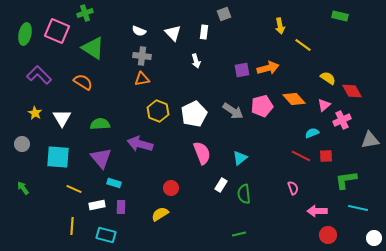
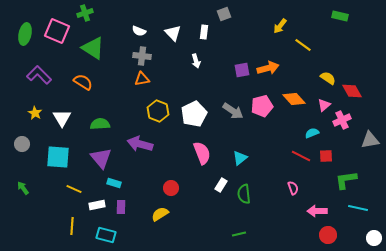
yellow arrow at (280, 26): rotated 49 degrees clockwise
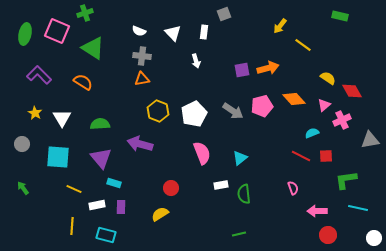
white rectangle at (221, 185): rotated 48 degrees clockwise
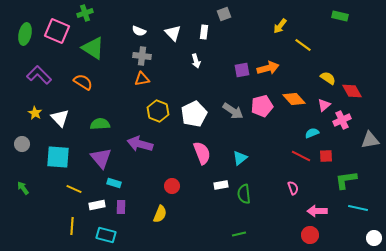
white triangle at (62, 118): moved 2 px left; rotated 12 degrees counterclockwise
red circle at (171, 188): moved 1 px right, 2 px up
yellow semicircle at (160, 214): rotated 144 degrees clockwise
red circle at (328, 235): moved 18 px left
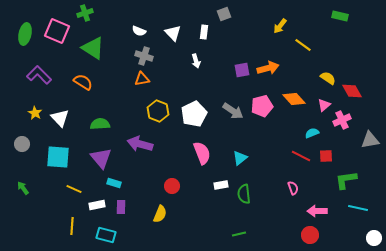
gray cross at (142, 56): moved 2 px right; rotated 12 degrees clockwise
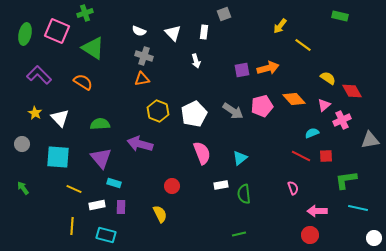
yellow semicircle at (160, 214): rotated 48 degrees counterclockwise
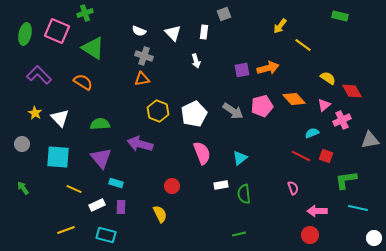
red square at (326, 156): rotated 24 degrees clockwise
cyan rectangle at (114, 183): moved 2 px right
white rectangle at (97, 205): rotated 14 degrees counterclockwise
yellow line at (72, 226): moved 6 px left, 4 px down; rotated 66 degrees clockwise
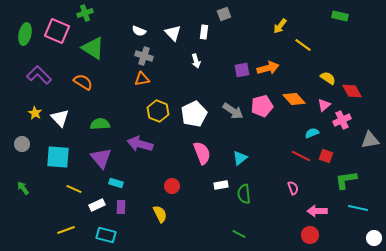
green line at (239, 234): rotated 40 degrees clockwise
